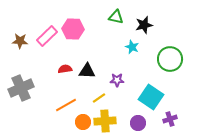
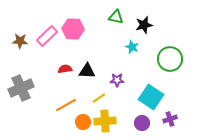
purple circle: moved 4 px right
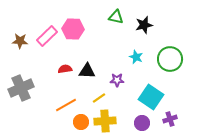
cyan star: moved 4 px right, 10 px down
orange circle: moved 2 px left
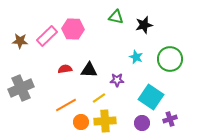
black triangle: moved 2 px right, 1 px up
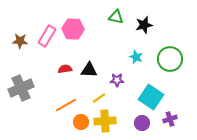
pink rectangle: rotated 15 degrees counterclockwise
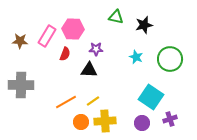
red semicircle: moved 15 px up; rotated 120 degrees clockwise
purple star: moved 21 px left, 31 px up
gray cross: moved 3 px up; rotated 25 degrees clockwise
yellow line: moved 6 px left, 3 px down
orange line: moved 3 px up
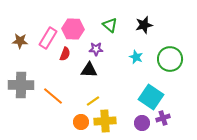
green triangle: moved 6 px left, 8 px down; rotated 28 degrees clockwise
pink rectangle: moved 1 px right, 2 px down
orange line: moved 13 px left, 6 px up; rotated 70 degrees clockwise
purple cross: moved 7 px left, 1 px up
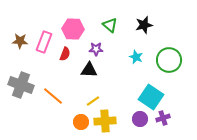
pink rectangle: moved 4 px left, 4 px down; rotated 10 degrees counterclockwise
green circle: moved 1 px left, 1 px down
gray cross: rotated 20 degrees clockwise
purple circle: moved 2 px left, 4 px up
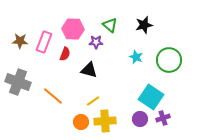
purple star: moved 7 px up
black triangle: rotated 12 degrees clockwise
gray cross: moved 3 px left, 3 px up
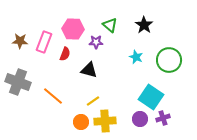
black star: rotated 24 degrees counterclockwise
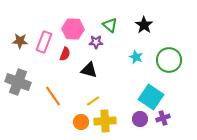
orange line: rotated 15 degrees clockwise
